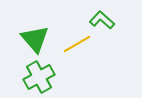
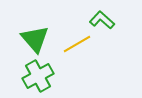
green cross: moved 1 px left, 1 px up
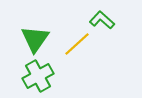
green triangle: rotated 16 degrees clockwise
yellow line: rotated 12 degrees counterclockwise
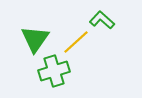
yellow line: moved 1 px left, 2 px up
green cross: moved 16 px right, 5 px up; rotated 12 degrees clockwise
